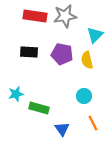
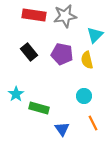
red rectangle: moved 1 px left, 1 px up
black rectangle: rotated 48 degrees clockwise
cyan star: rotated 21 degrees counterclockwise
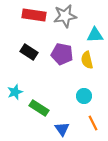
cyan triangle: rotated 42 degrees clockwise
black rectangle: rotated 18 degrees counterclockwise
cyan star: moved 1 px left, 2 px up; rotated 14 degrees clockwise
green rectangle: rotated 18 degrees clockwise
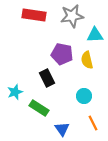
gray star: moved 7 px right
black rectangle: moved 18 px right, 26 px down; rotated 30 degrees clockwise
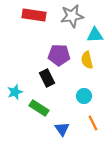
purple pentagon: moved 3 px left, 1 px down; rotated 10 degrees counterclockwise
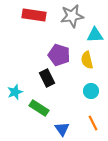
purple pentagon: rotated 15 degrees clockwise
cyan circle: moved 7 px right, 5 px up
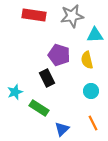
blue triangle: rotated 21 degrees clockwise
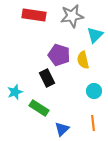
cyan triangle: rotated 42 degrees counterclockwise
yellow semicircle: moved 4 px left
cyan circle: moved 3 px right
orange line: rotated 21 degrees clockwise
